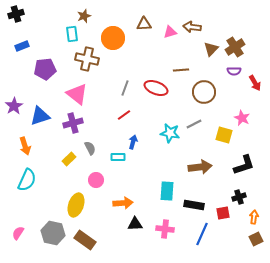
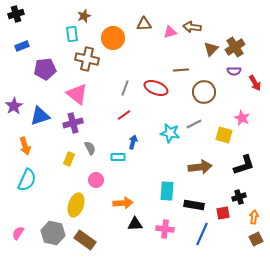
yellow rectangle at (69, 159): rotated 24 degrees counterclockwise
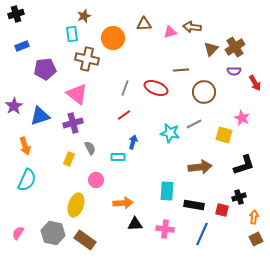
red square at (223, 213): moved 1 px left, 3 px up; rotated 24 degrees clockwise
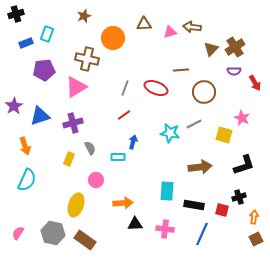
cyan rectangle at (72, 34): moved 25 px left; rotated 28 degrees clockwise
blue rectangle at (22, 46): moved 4 px right, 3 px up
purple pentagon at (45, 69): moved 1 px left, 1 px down
pink triangle at (77, 94): moved 1 px left, 7 px up; rotated 50 degrees clockwise
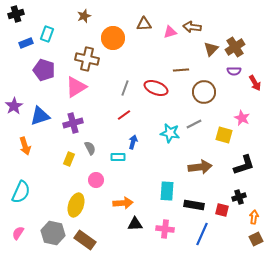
purple pentagon at (44, 70): rotated 25 degrees clockwise
cyan semicircle at (27, 180): moved 6 px left, 12 px down
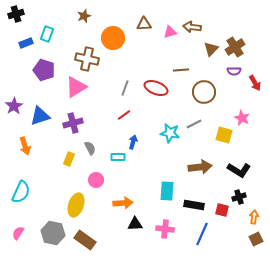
black L-shape at (244, 165): moved 5 px left, 5 px down; rotated 50 degrees clockwise
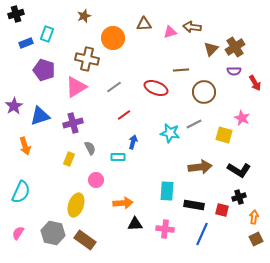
gray line at (125, 88): moved 11 px left, 1 px up; rotated 35 degrees clockwise
